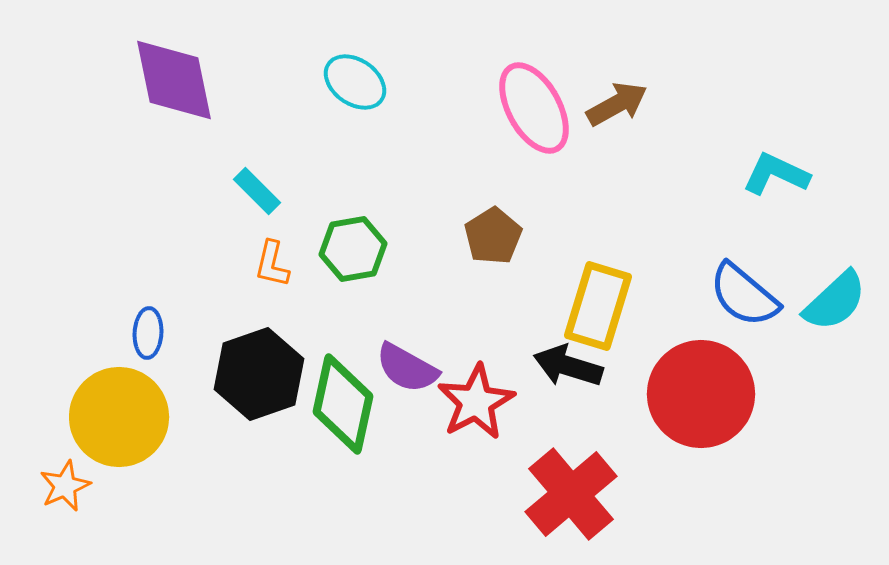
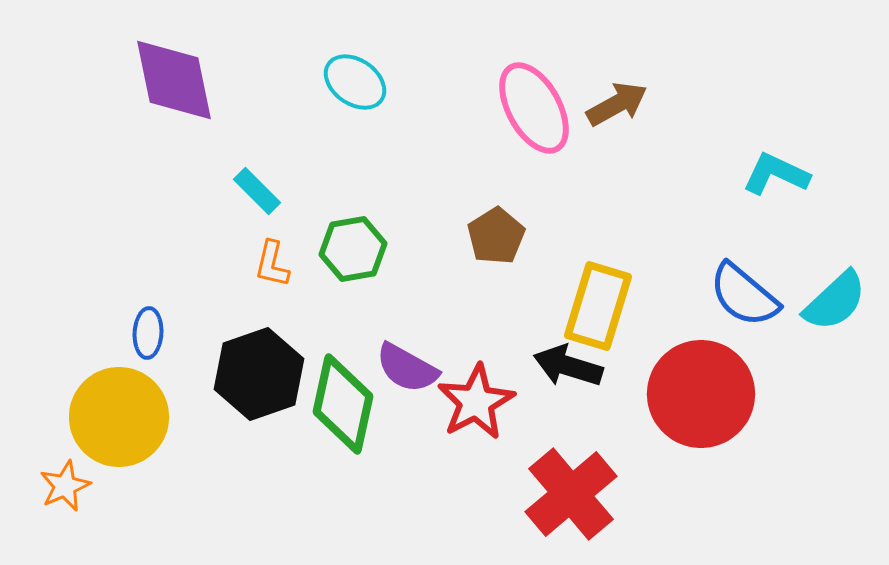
brown pentagon: moved 3 px right
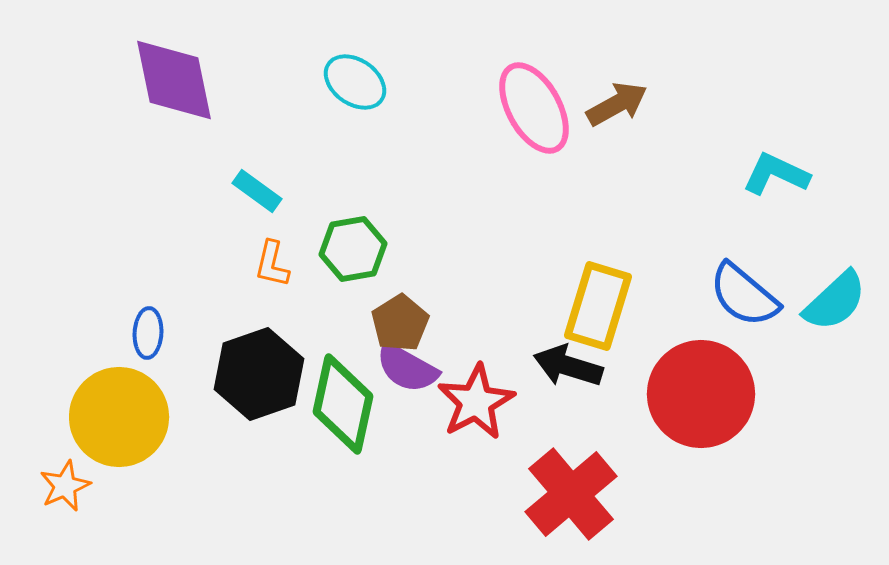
cyan rectangle: rotated 9 degrees counterclockwise
brown pentagon: moved 96 px left, 87 px down
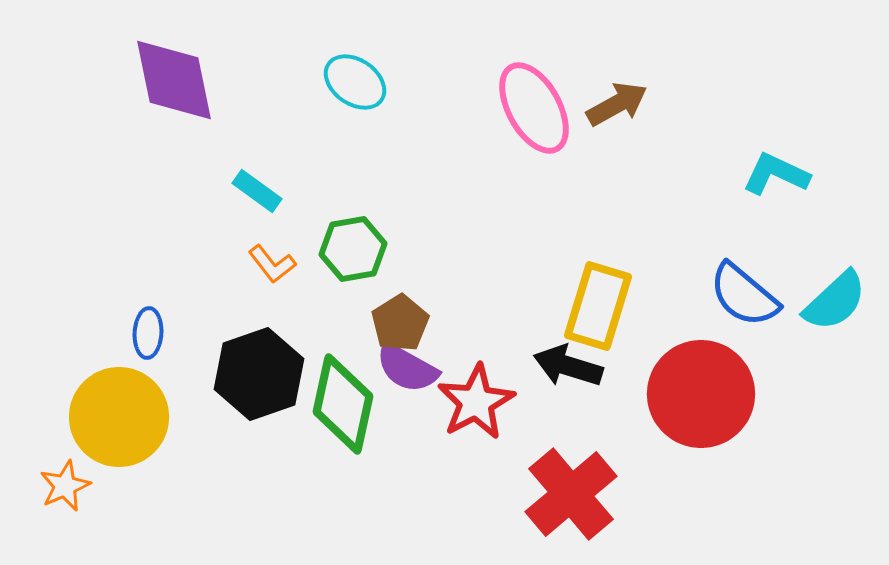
orange L-shape: rotated 51 degrees counterclockwise
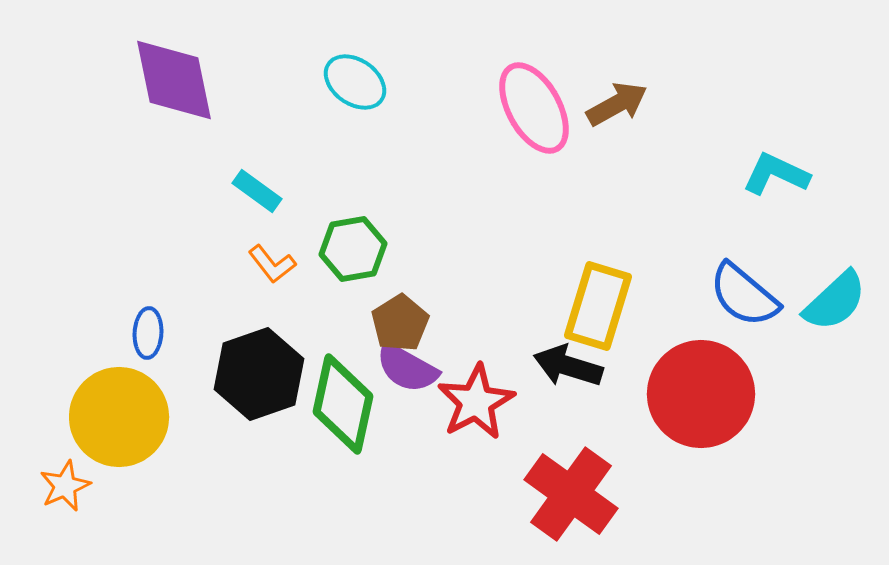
red cross: rotated 14 degrees counterclockwise
